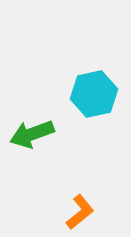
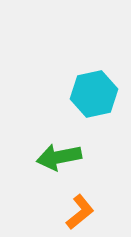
green arrow: moved 27 px right, 23 px down; rotated 9 degrees clockwise
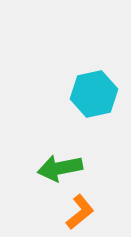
green arrow: moved 1 px right, 11 px down
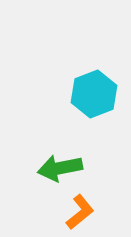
cyan hexagon: rotated 9 degrees counterclockwise
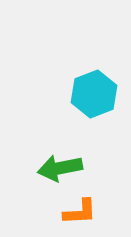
orange L-shape: rotated 36 degrees clockwise
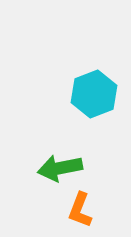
orange L-shape: moved 2 px up; rotated 114 degrees clockwise
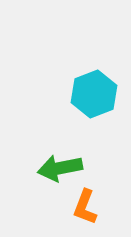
orange L-shape: moved 5 px right, 3 px up
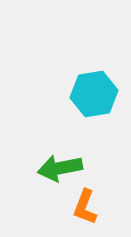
cyan hexagon: rotated 12 degrees clockwise
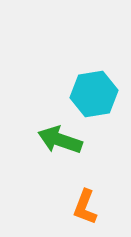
green arrow: moved 28 px up; rotated 30 degrees clockwise
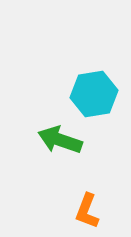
orange L-shape: moved 2 px right, 4 px down
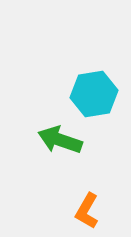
orange L-shape: rotated 9 degrees clockwise
